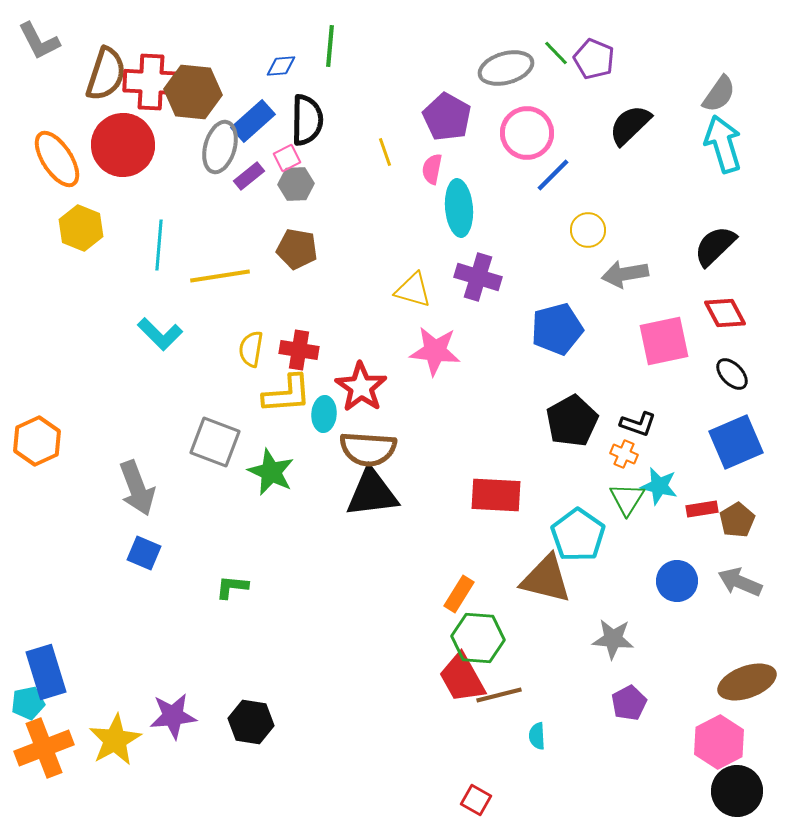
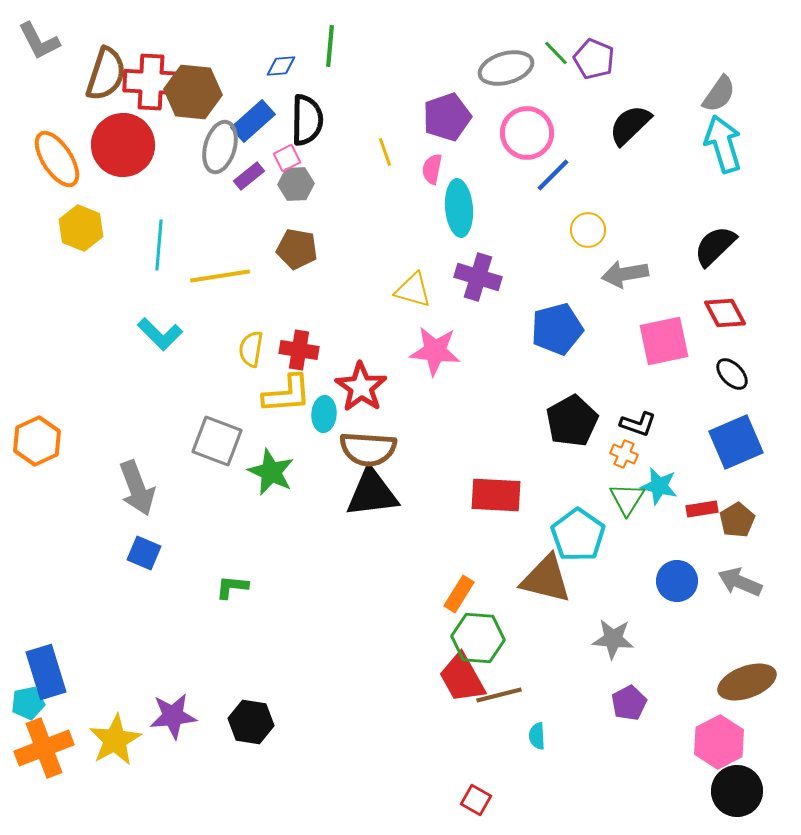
purple pentagon at (447, 117): rotated 24 degrees clockwise
gray square at (215, 442): moved 2 px right, 1 px up
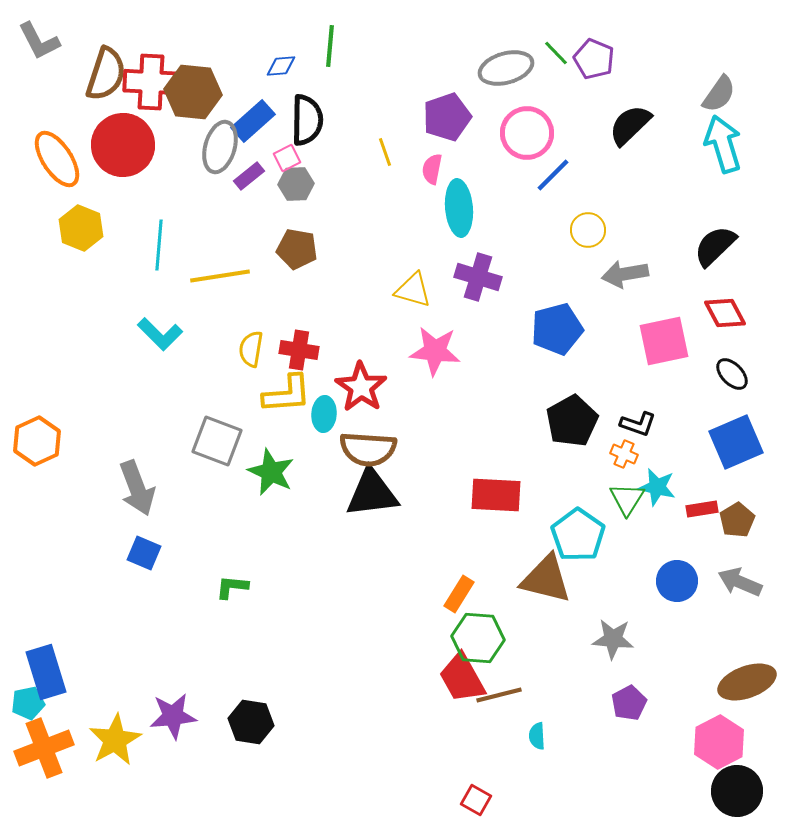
cyan star at (659, 486): moved 2 px left, 1 px down
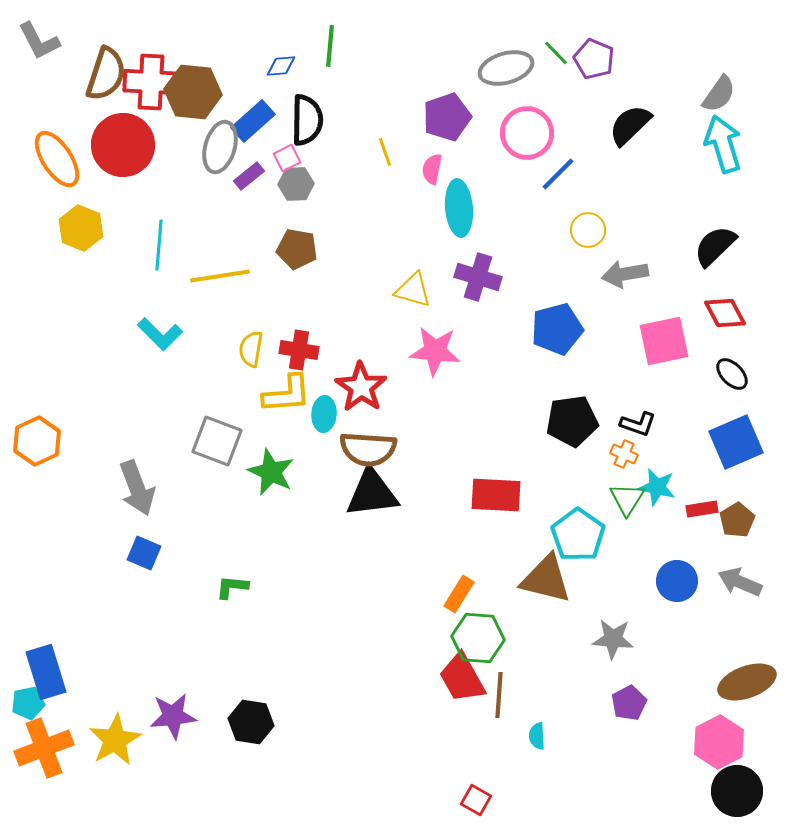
blue line at (553, 175): moved 5 px right, 1 px up
black pentagon at (572, 421): rotated 21 degrees clockwise
brown line at (499, 695): rotated 72 degrees counterclockwise
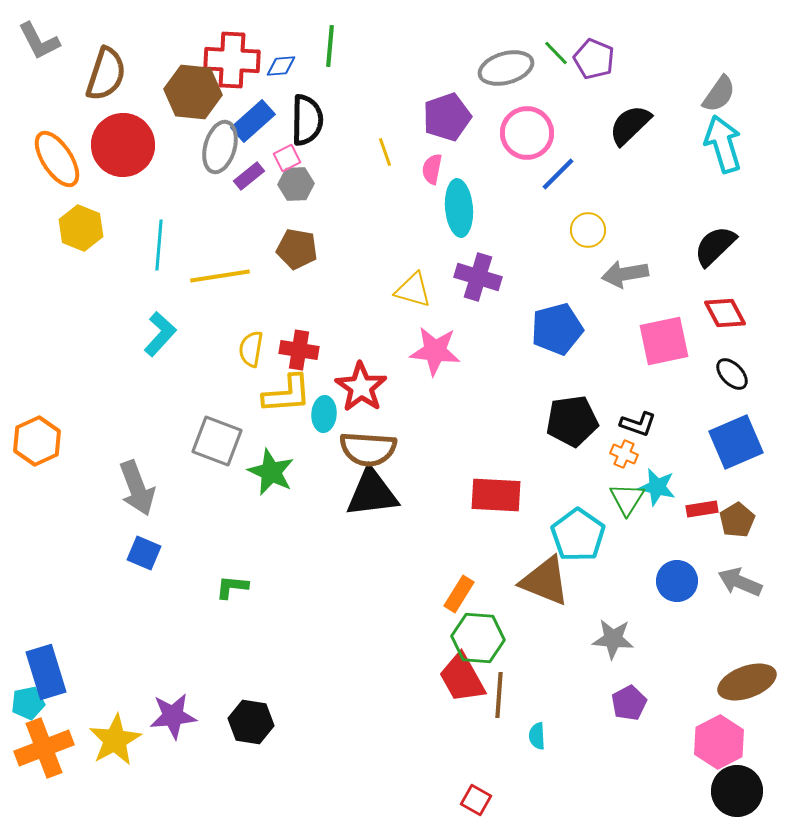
red cross at (151, 82): moved 81 px right, 22 px up
cyan L-shape at (160, 334): rotated 93 degrees counterclockwise
brown triangle at (546, 579): moved 1 px left, 2 px down; rotated 8 degrees clockwise
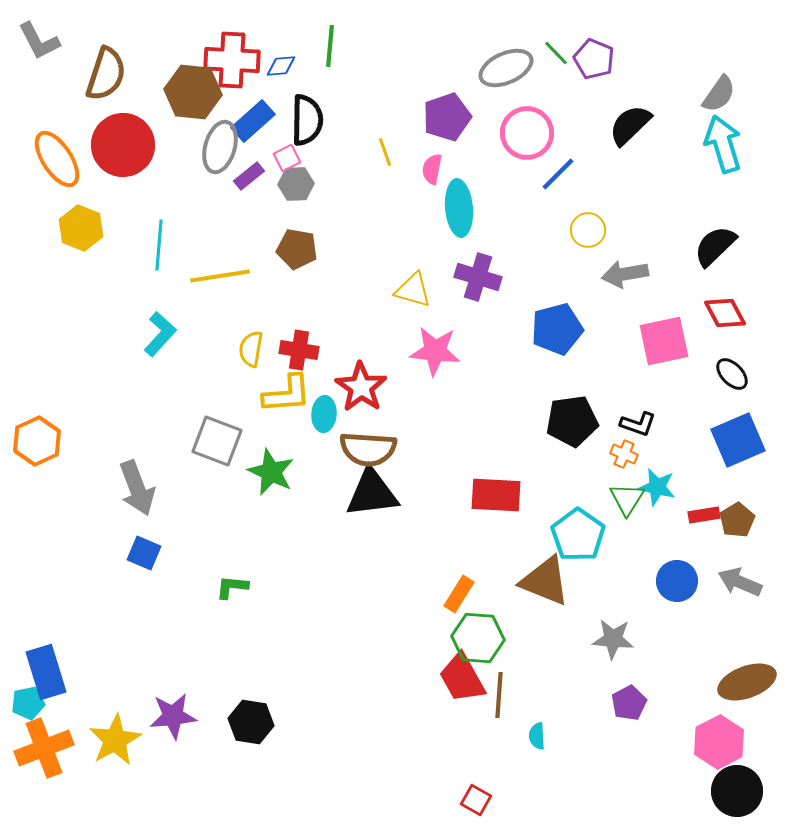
gray ellipse at (506, 68): rotated 8 degrees counterclockwise
blue square at (736, 442): moved 2 px right, 2 px up
red rectangle at (702, 509): moved 2 px right, 6 px down
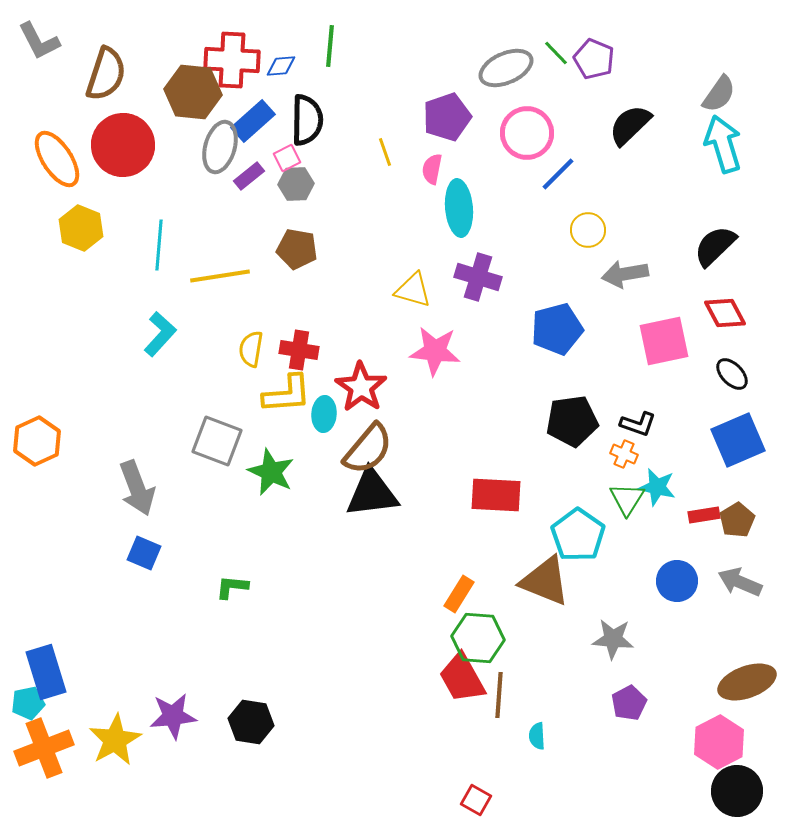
brown semicircle at (368, 449): rotated 54 degrees counterclockwise
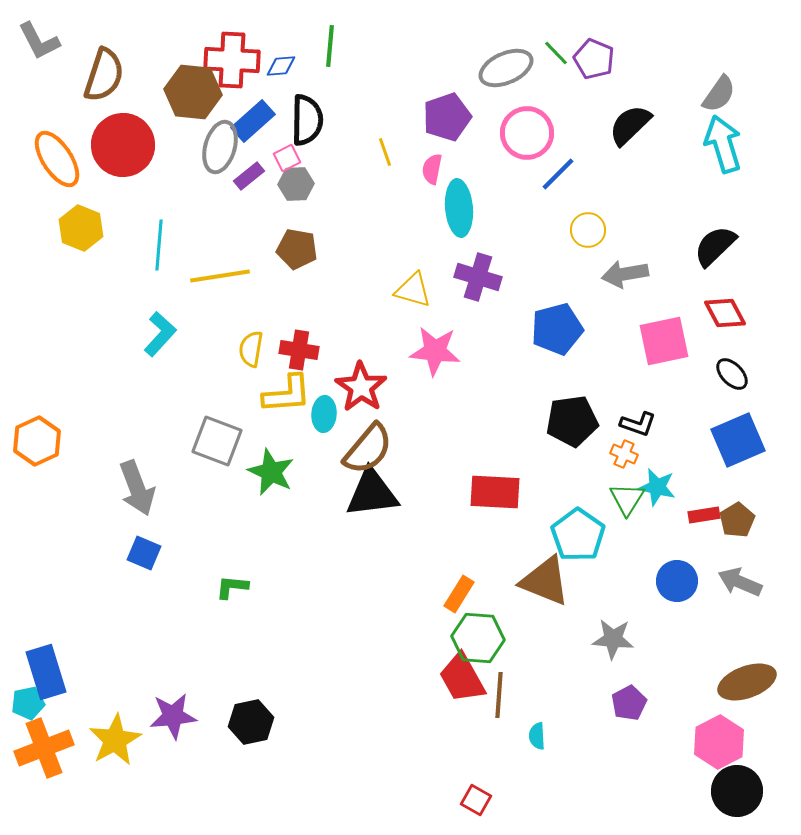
brown semicircle at (106, 74): moved 2 px left, 1 px down
red rectangle at (496, 495): moved 1 px left, 3 px up
black hexagon at (251, 722): rotated 21 degrees counterclockwise
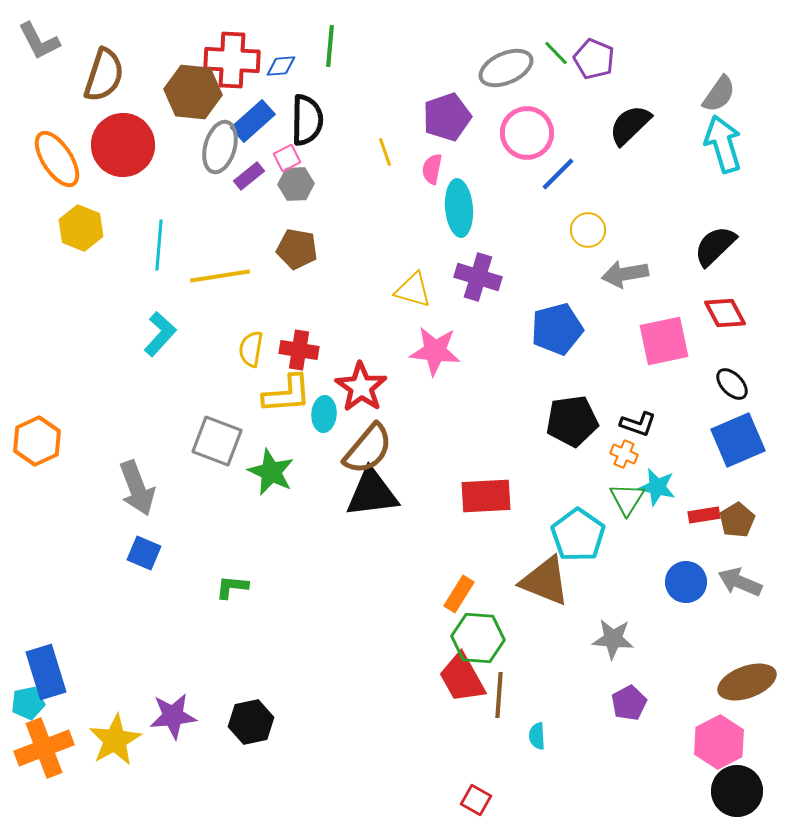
black ellipse at (732, 374): moved 10 px down
red rectangle at (495, 492): moved 9 px left, 4 px down; rotated 6 degrees counterclockwise
blue circle at (677, 581): moved 9 px right, 1 px down
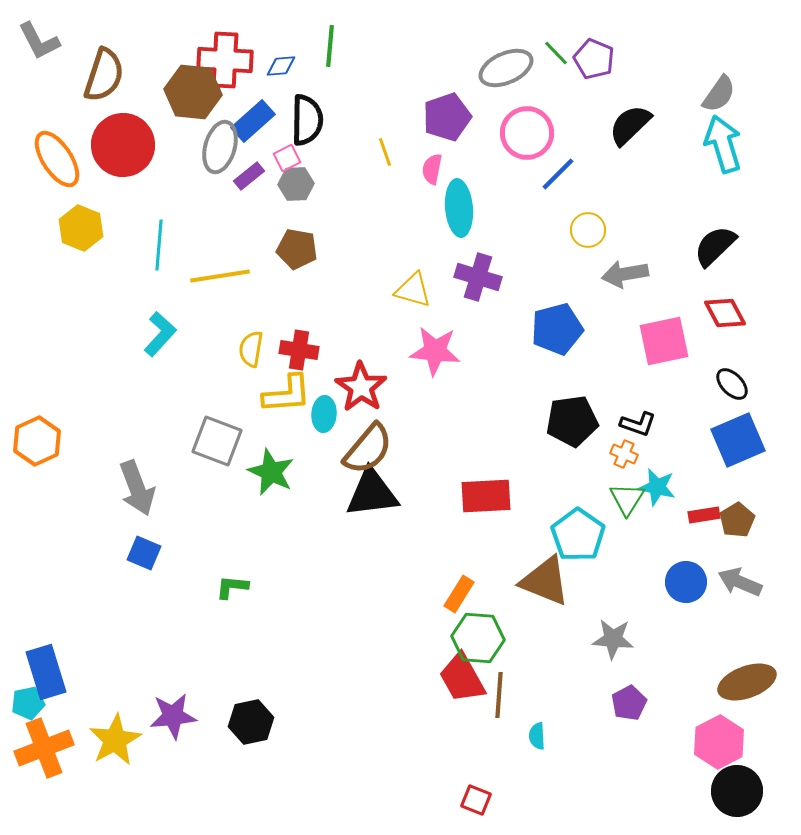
red cross at (232, 60): moved 7 px left
red square at (476, 800): rotated 8 degrees counterclockwise
